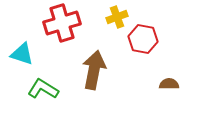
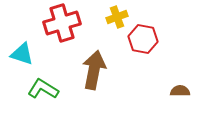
brown semicircle: moved 11 px right, 7 px down
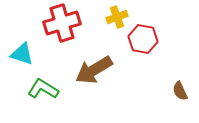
brown arrow: rotated 132 degrees counterclockwise
brown semicircle: rotated 114 degrees counterclockwise
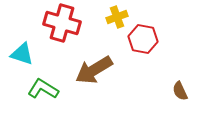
red cross: rotated 33 degrees clockwise
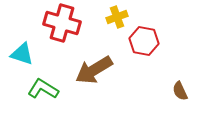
red hexagon: moved 1 px right, 2 px down
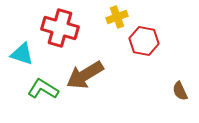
red cross: moved 2 px left, 5 px down
brown arrow: moved 9 px left, 5 px down
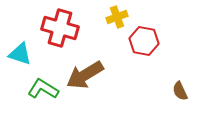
cyan triangle: moved 2 px left
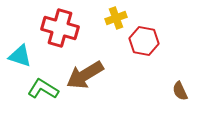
yellow cross: moved 1 px left, 1 px down
cyan triangle: moved 2 px down
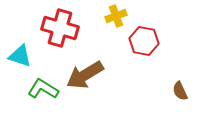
yellow cross: moved 2 px up
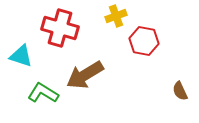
cyan triangle: moved 1 px right
green L-shape: moved 4 px down
